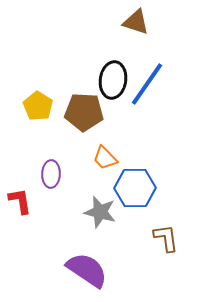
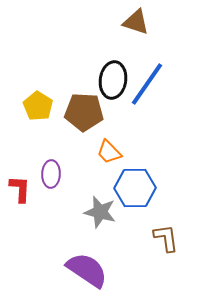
orange trapezoid: moved 4 px right, 6 px up
red L-shape: moved 12 px up; rotated 12 degrees clockwise
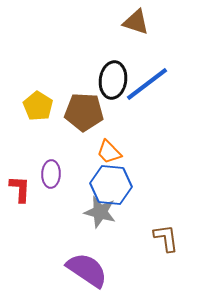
blue line: rotated 18 degrees clockwise
blue hexagon: moved 24 px left, 3 px up; rotated 6 degrees clockwise
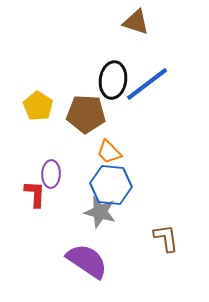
brown pentagon: moved 2 px right, 2 px down
red L-shape: moved 15 px right, 5 px down
purple semicircle: moved 9 px up
